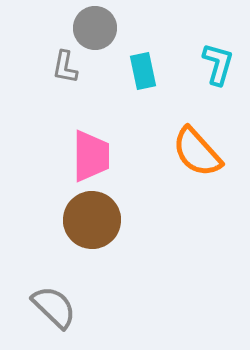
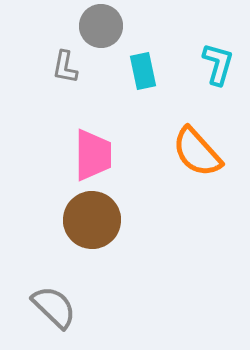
gray circle: moved 6 px right, 2 px up
pink trapezoid: moved 2 px right, 1 px up
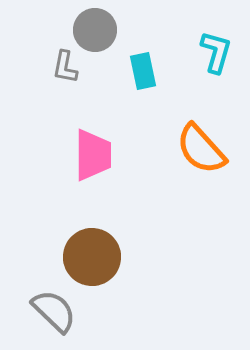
gray circle: moved 6 px left, 4 px down
cyan L-shape: moved 2 px left, 12 px up
orange semicircle: moved 4 px right, 3 px up
brown circle: moved 37 px down
gray semicircle: moved 4 px down
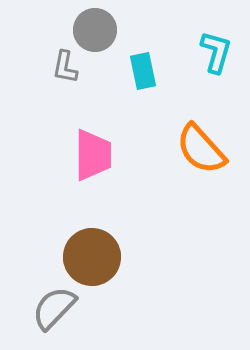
gray semicircle: moved 3 px up; rotated 90 degrees counterclockwise
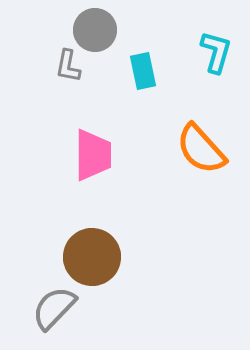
gray L-shape: moved 3 px right, 1 px up
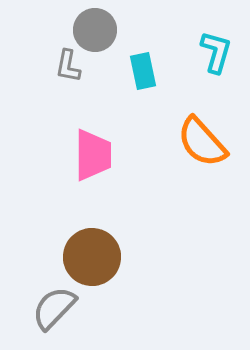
orange semicircle: moved 1 px right, 7 px up
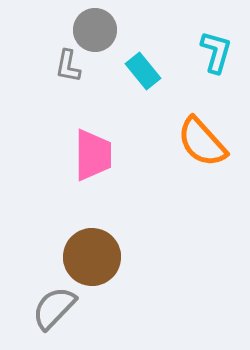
cyan rectangle: rotated 27 degrees counterclockwise
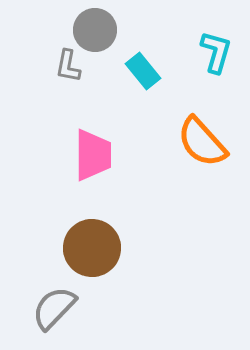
brown circle: moved 9 px up
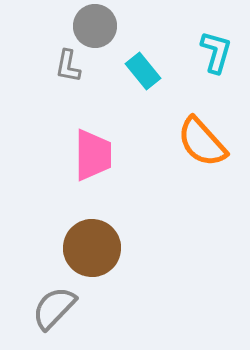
gray circle: moved 4 px up
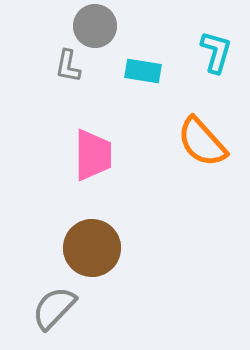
cyan rectangle: rotated 42 degrees counterclockwise
